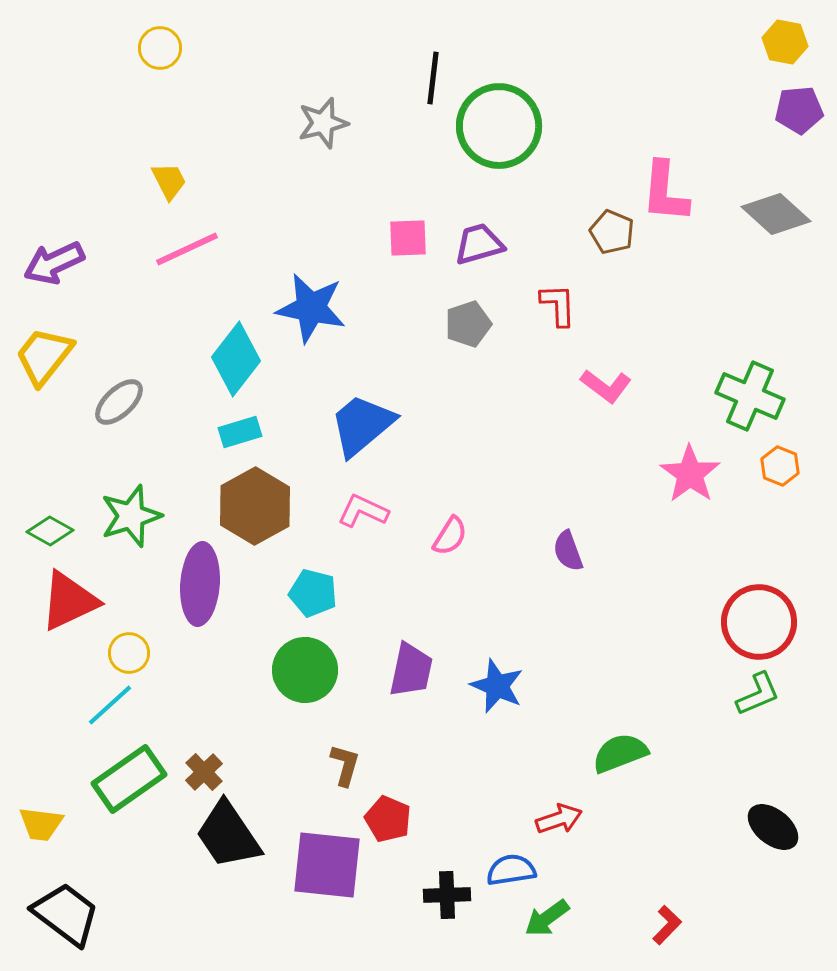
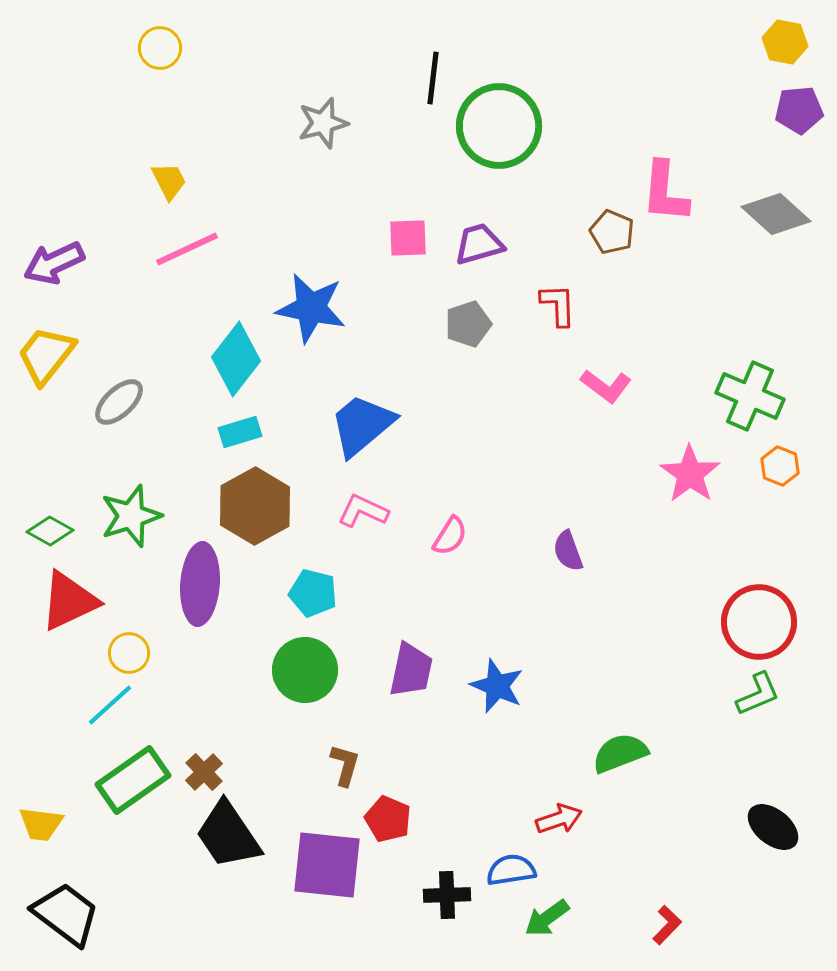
yellow trapezoid at (44, 356): moved 2 px right, 1 px up
green rectangle at (129, 779): moved 4 px right, 1 px down
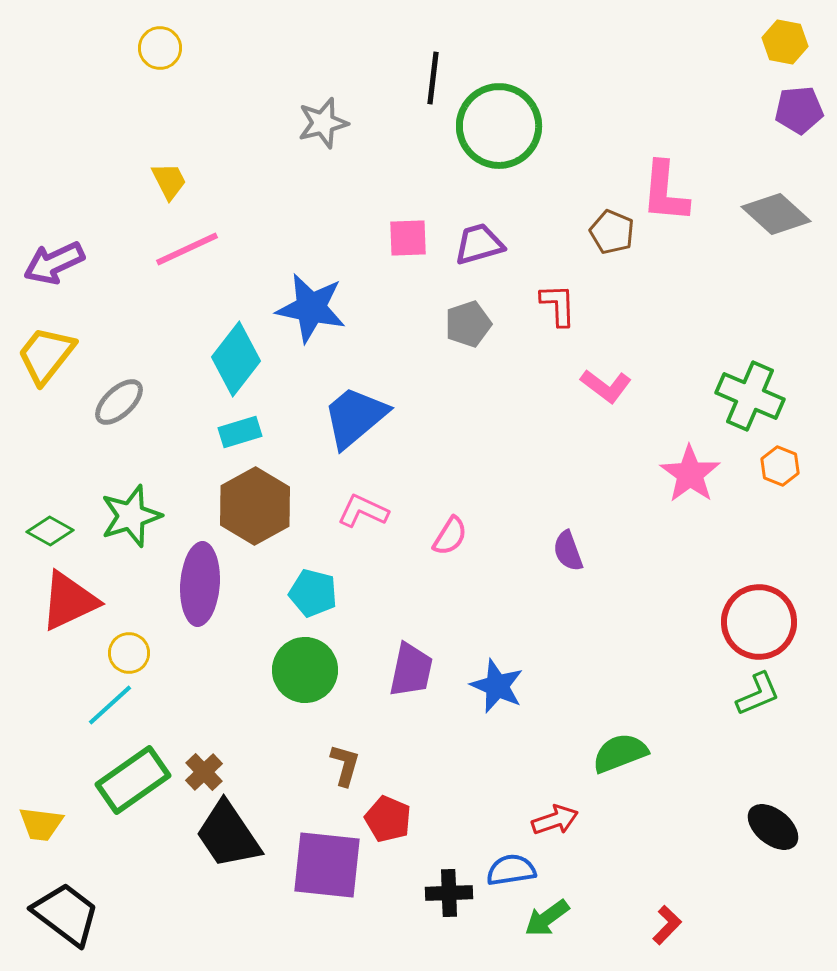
blue trapezoid at (362, 425): moved 7 px left, 8 px up
red arrow at (559, 819): moved 4 px left, 1 px down
black cross at (447, 895): moved 2 px right, 2 px up
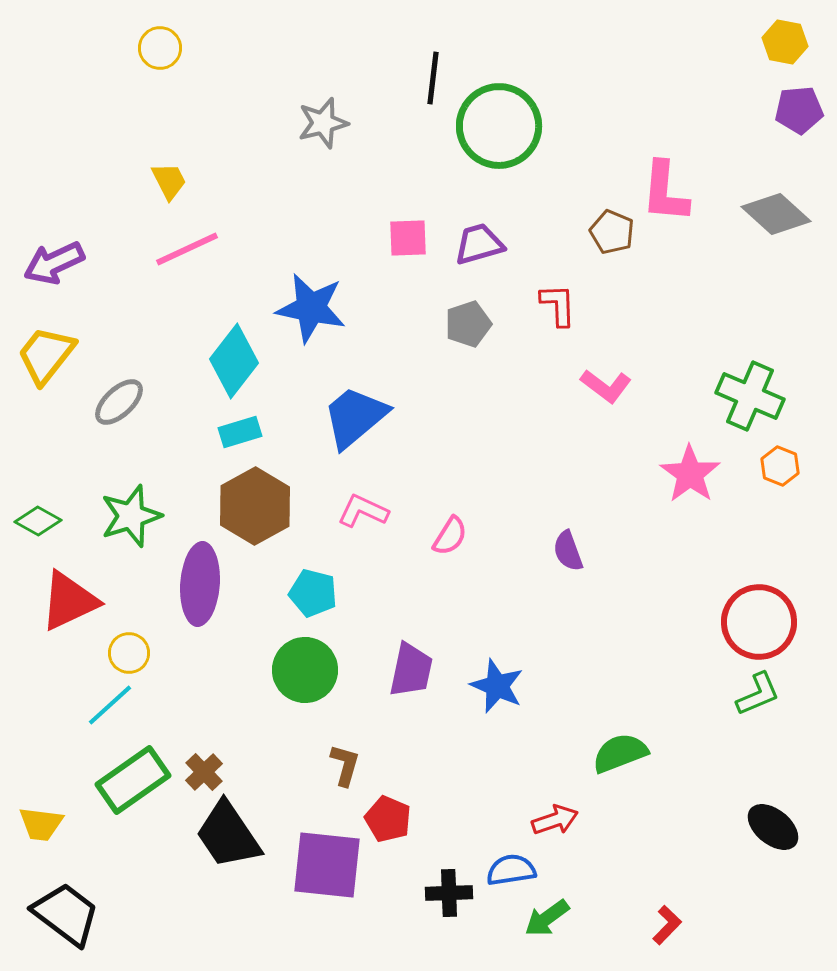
cyan diamond at (236, 359): moved 2 px left, 2 px down
green diamond at (50, 531): moved 12 px left, 10 px up
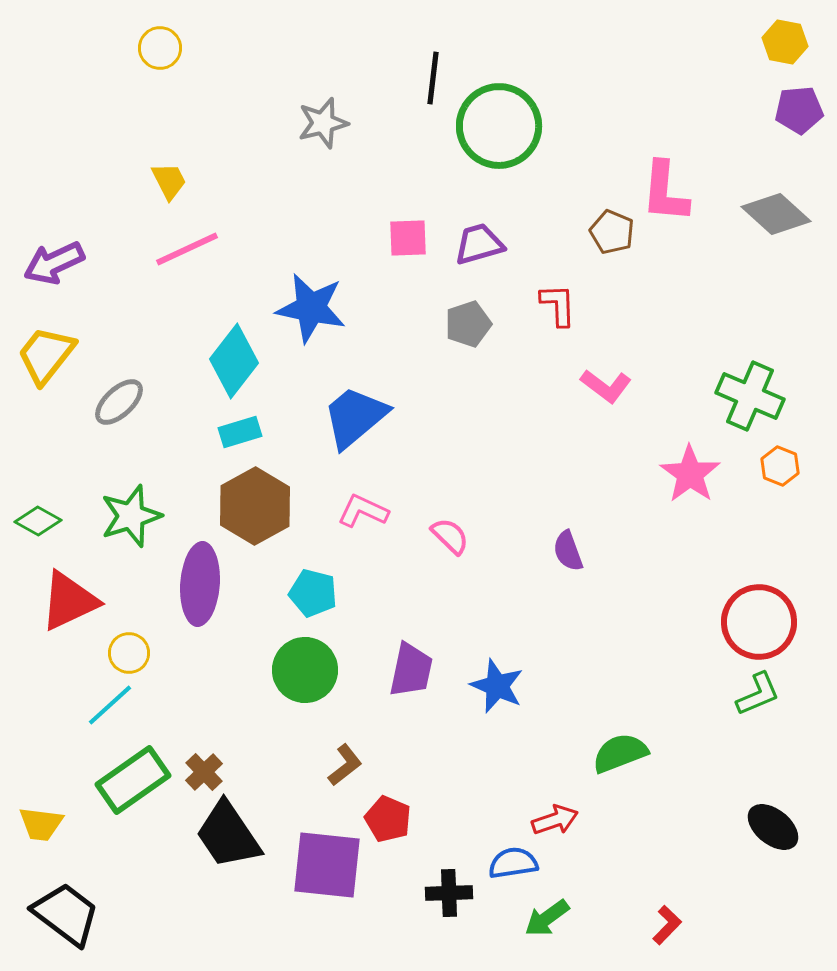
pink semicircle at (450, 536): rotated 78 degrees counterclockwise
brown L-shape at (345, 765): rotated 36 degrees clockwise
blue semicircle at (511, 870): moved 2 px right, 7 px up
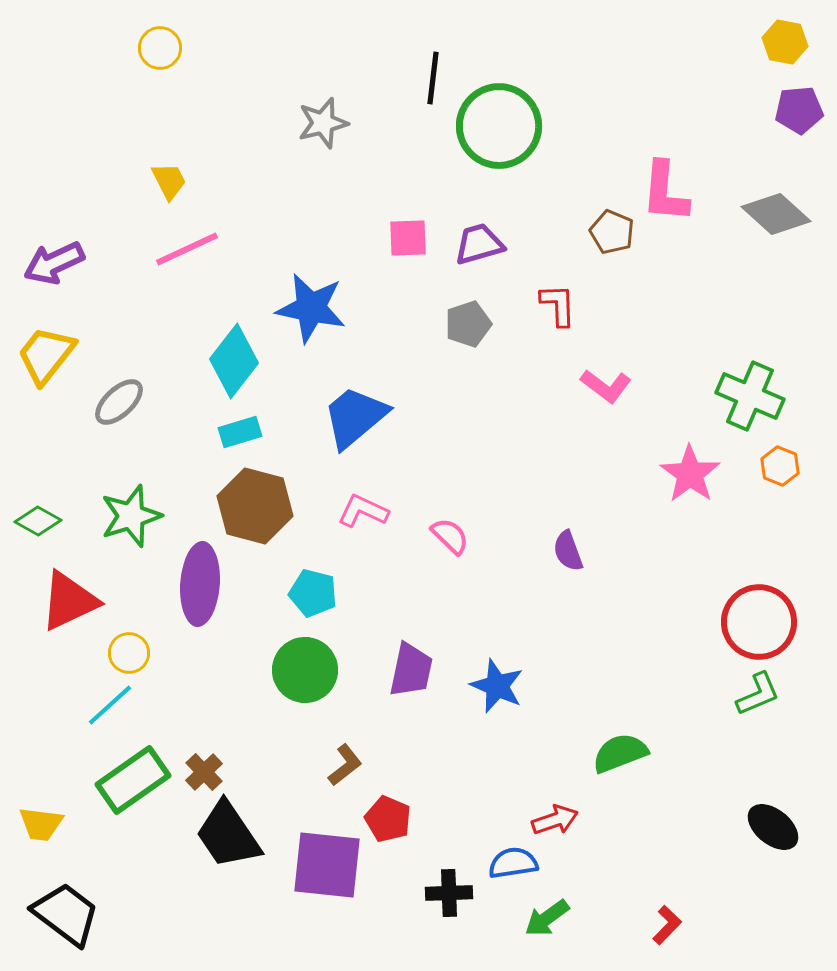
brown hexagon at (255, 506): rotated 16 degrees counterclockwise
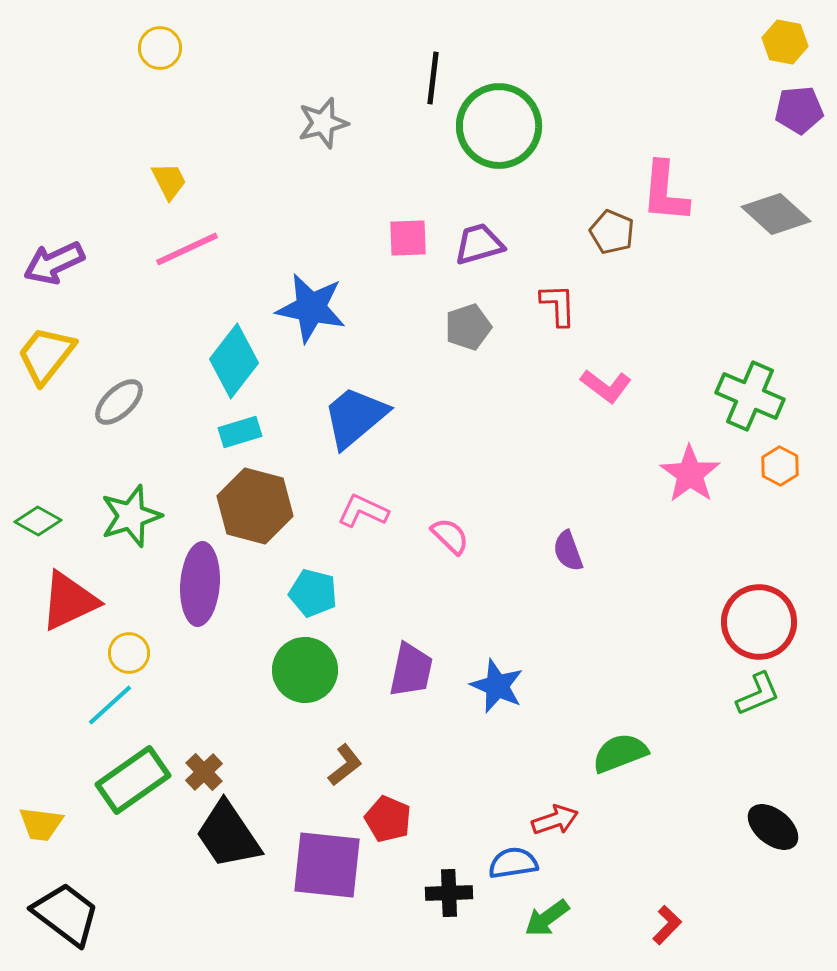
gray pentagon at (468, 324): moved 3 px down
orange hexagon at (780, 466): rotated 6 degrees clockwise
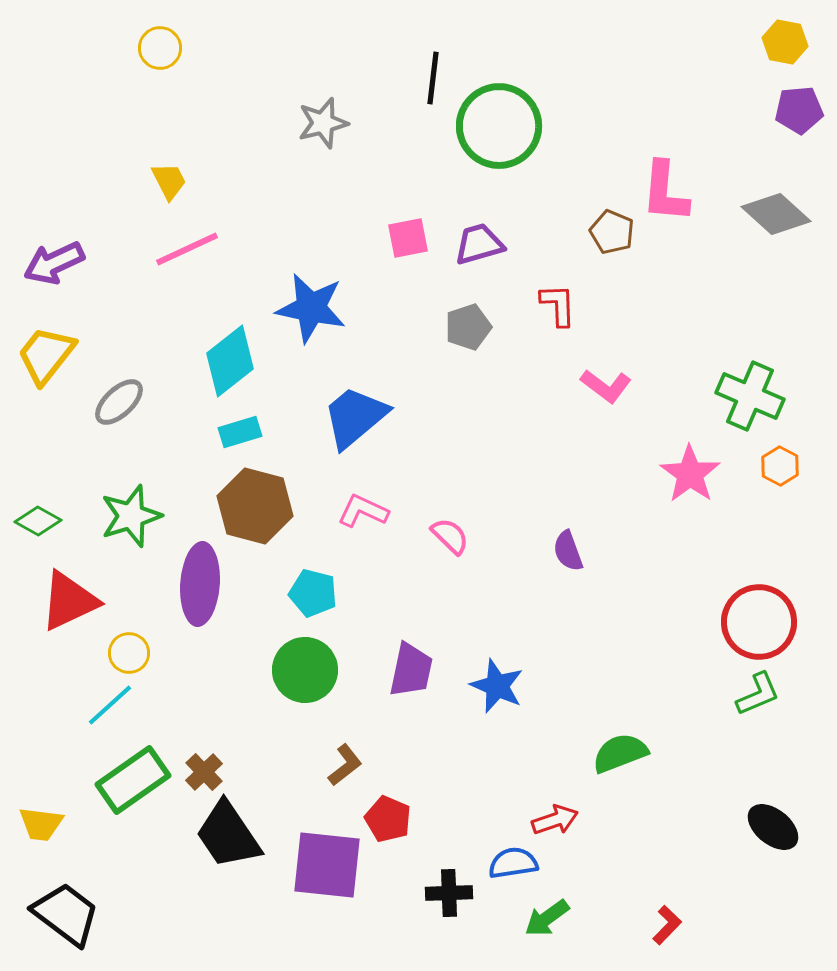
pink square at (408, 238): rotated 9 degrees counterclockwise
cyan diamond at (234, 361): moved 4 px left; rotated 14 degrees clockwise
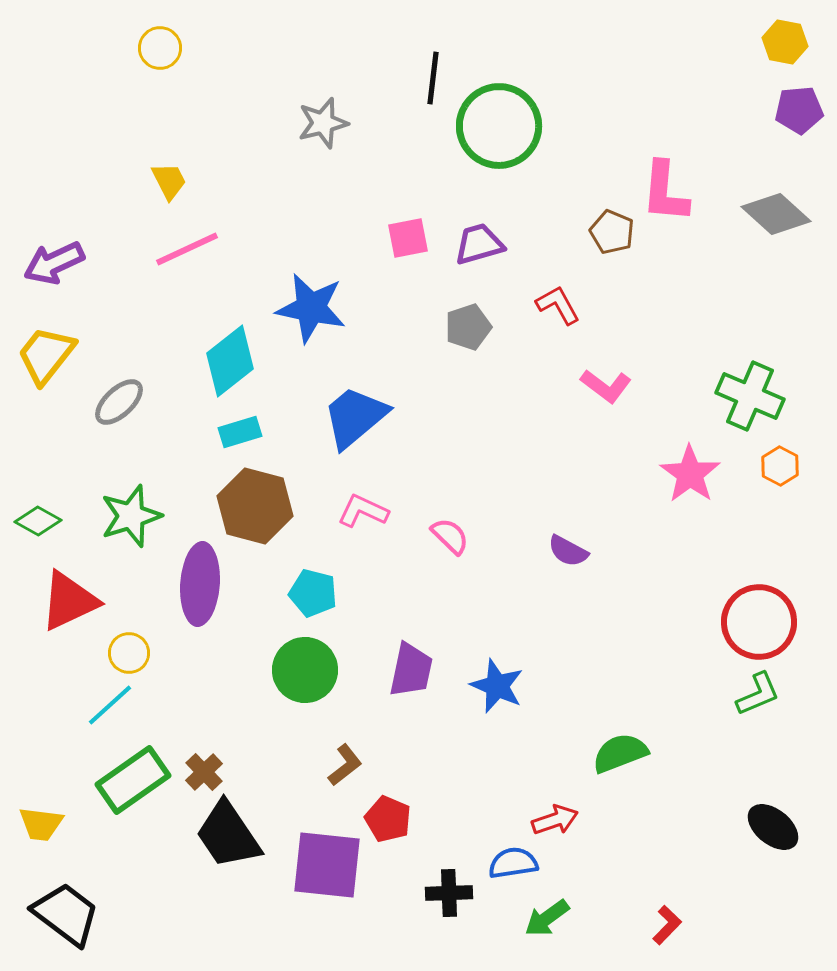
red L-shape at (558, 305): rotated 27 degrees counterclockwise
purple semicircle at (568, 551): rotated 42 degrees counterclockwise
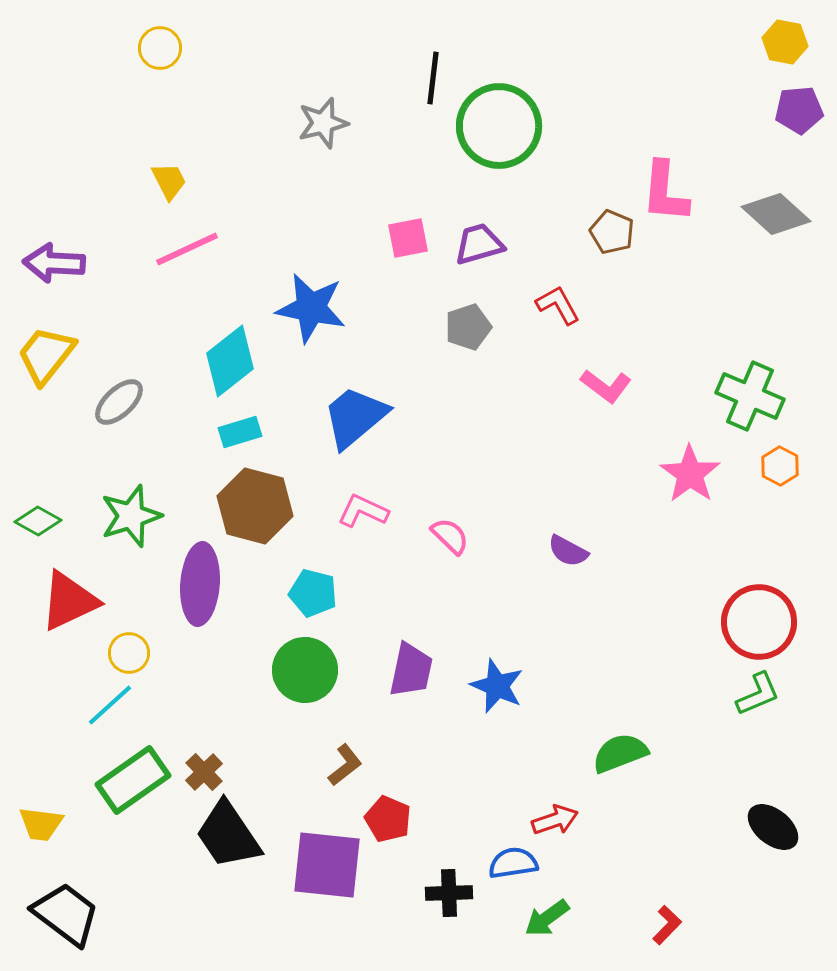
purple arrow at (54, 263): rotated 28 degrees clockwise
